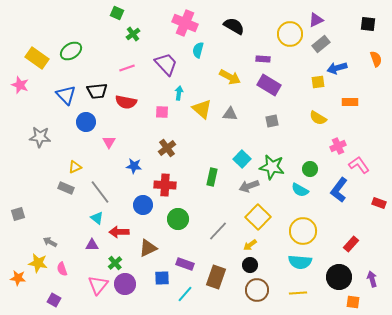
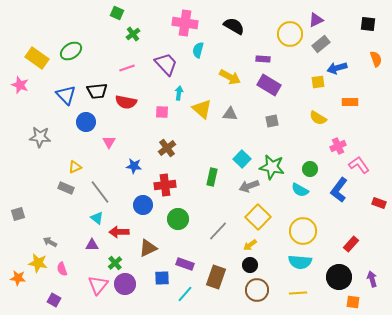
pink cross at (185, 23): rotated 15 degrees counterclockwise
red cross at (165, 185): rotated 10 degrees counterclockwise
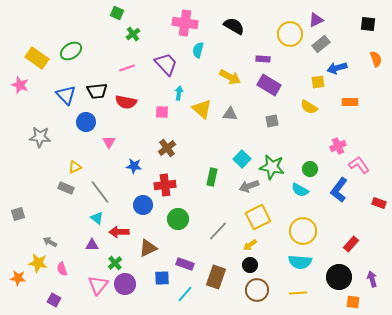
yellow semicircle at (318, 118): moved 9 px left, 11 px up
yellow square at (258, 217): rotated 20 degrees clockwise
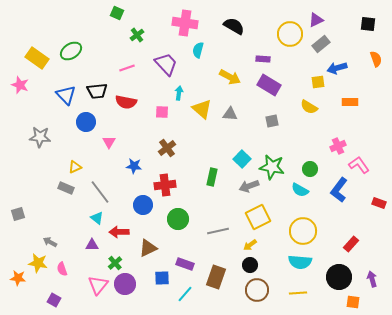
green cross at (133, 34): moved 4 px right, 1 px down
gray line at (218, 231): rotated 35 degrees clockwise
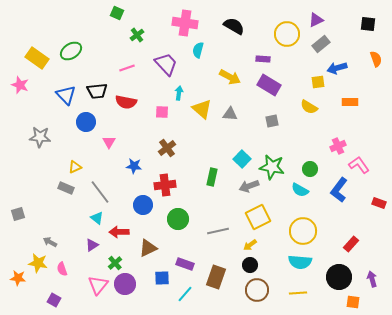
yellow circle at (290, 34): moved 3 px left
purple triangle at (92, 245): rotated 32 degrees counterclockwise
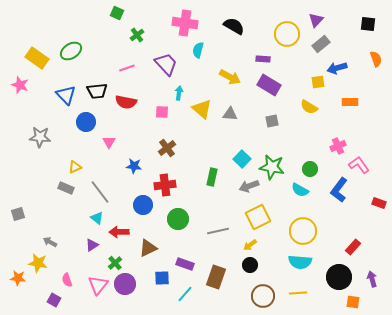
purple triangle at (316, 20): rotated 21 degrees counterclockwise
red rectangle at (351, 244): moved 2 px right, 3 px down
pink semicircle at (62, 269): moved 5 px right, 11 px down
brown circle at (257, 290): moved 6 px right, 6 px down
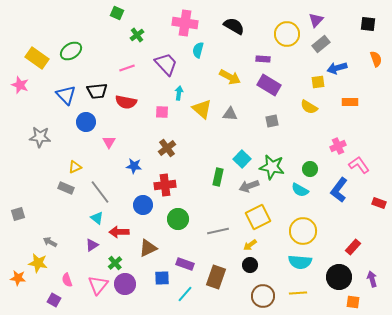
green rectangle at (212, 177): moved 6 px right
